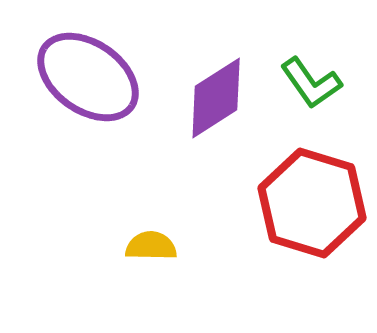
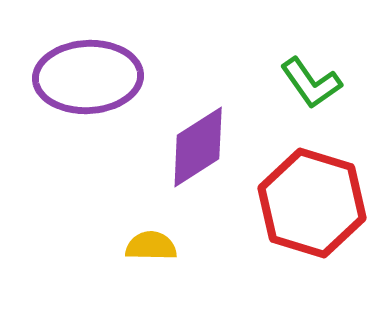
purple ellipse: rotated 38 degrees counterclockwise
purple diamond: moved 18 px left, 49 px down
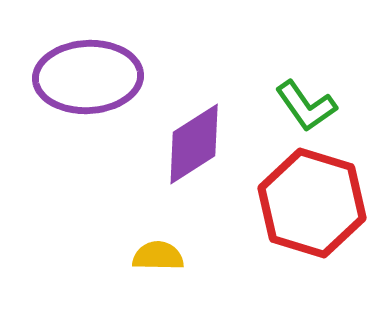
green L-shape: moved 5 px left, 23 px down
purple diamond: moved 4 px left, 3 px up
yellow semicircle: moved 7 px right, 10 px down
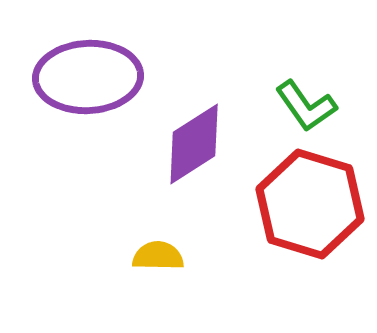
red hexagon: moved 2 px left, 1 px down
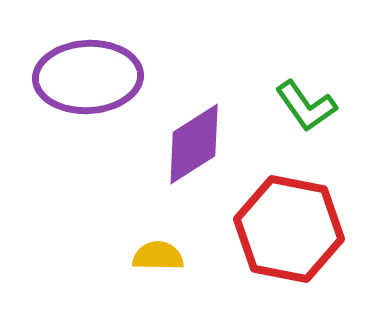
red hexagon: moved 21 px left, 25 px down; rotated 6 degrees counterclockwise
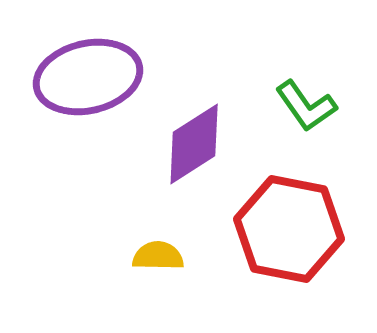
purple ellipse: rotated 10 degrees counterclockwise
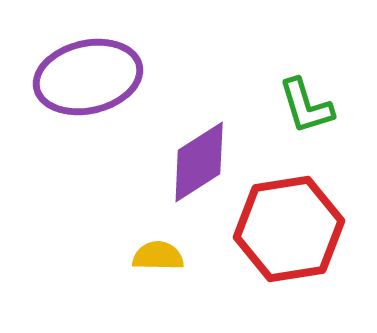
green L-shape: rotated 18 degrees clockwise
purple diamond: moved 5 px right, 18 px down
red hexagon: rotated 20 degrees counterclockwise
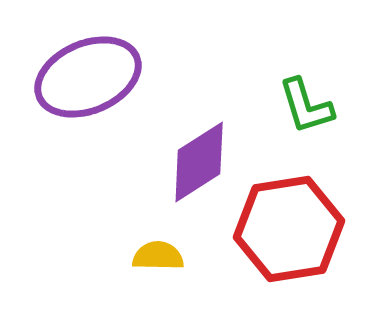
purple ellipse: rotated 10 degrees counterclockwise
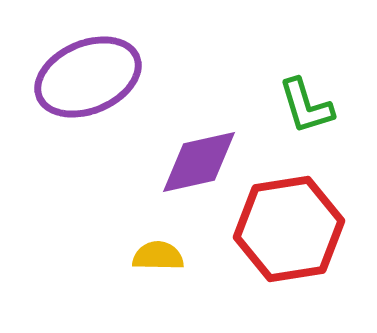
purple diamond: rotated 20 degrees clockwise
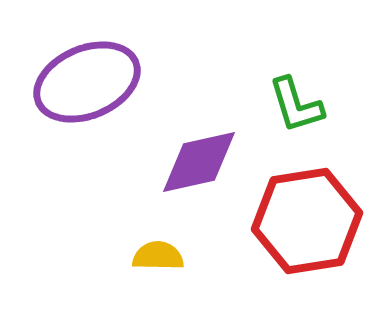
purple ellipse: moved 1 px left, 5 px down
green L-shape: moved 10 px left, 1 px up
red hexagon: moved 18 px right, 8 px up
